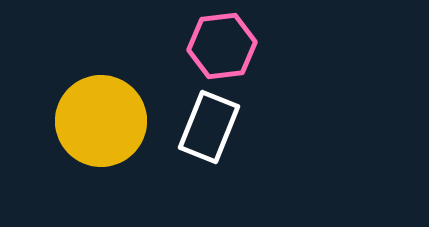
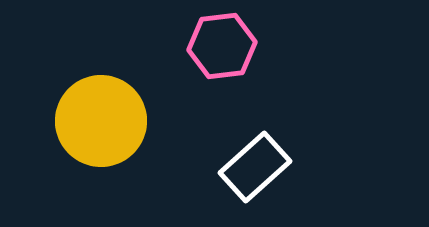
white rectangle: moved 46 px right, 40 px down; rotated 26 degrees clockwise
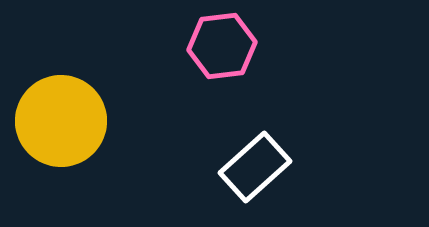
yellow circle: moved 40 px left
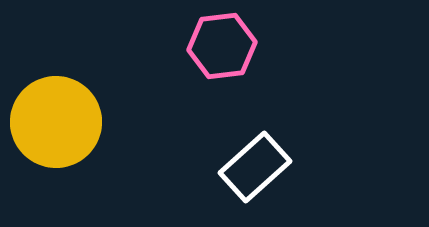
yellow circle: moved 5 px left, 1 px down
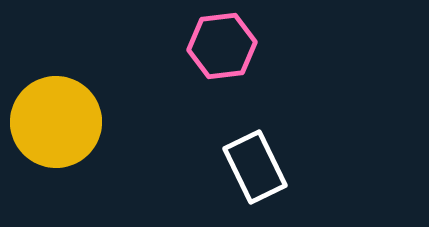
white rectangle: rotated 74 degrees counterclockwise
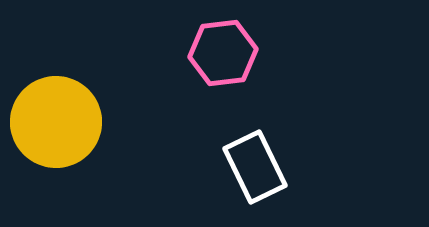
pink hexagon: moved 1 px right, 7 px down
